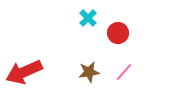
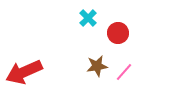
brown star: moved 8 px right, 6 px up
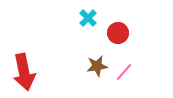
red arrow: rotated 78 degrees counterclockwise
